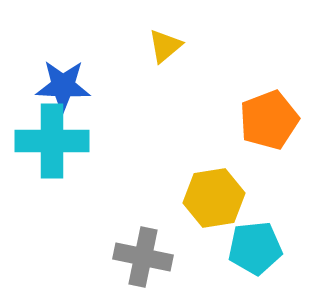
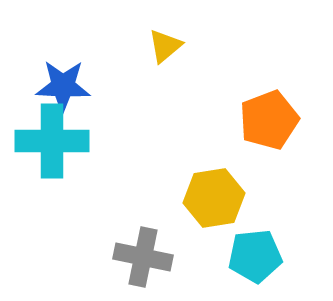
cyan pentagon: moved 8 px down
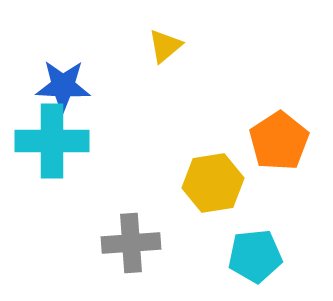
orange pentagon: moved 10 px right, 21 px down; rotated 12 degrees counterclockwise
yellow hexagon: moved 1 px left, 15 px up
gray cross: moved 12 px left, 14 px up; rotated 16 degrees counterclockwise
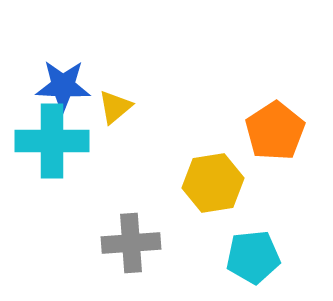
yellow triangle: moved 50 px left, 61 px down
orange pentagon: moved 4 px left, 10 px up
cyan pentagon: moved 2 px left, 1 px down
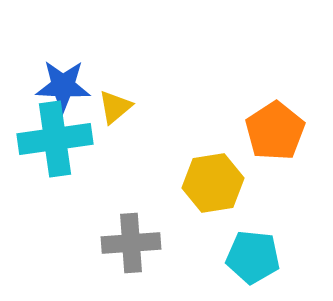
cyan cross: moved 3 px right, 2 px up; rotated 8 degrees counterclockwise
cyan pentagon: rotated 12 degrees clockwise
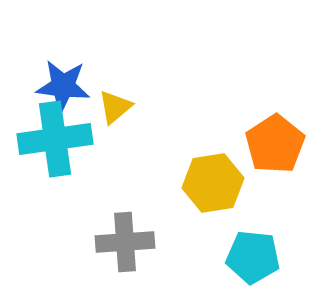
blue star: rotated 4 degrees clockwise
orange pentagon: moved 13 px down
gray cross: moved 6 px left, 1 px up
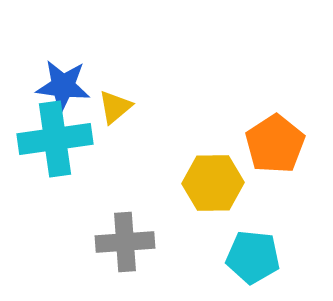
yellow hexagon: rotated 8 degrees clockwise
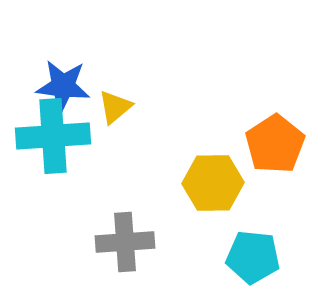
cyan cross: moved 2 px left, 3 px up; rotated 4 degrees clockwise
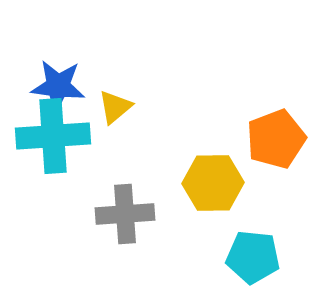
blue star: moved 5 px left
orange pentagon: moved 1 px right, 5 px up; rotated 12 degrees clockwise
gray cross: moved 28 px up
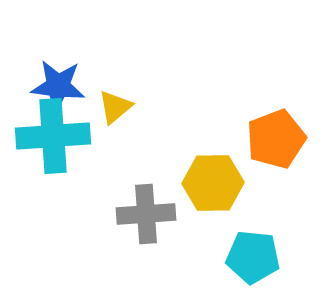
gray cross: moved 21 px right
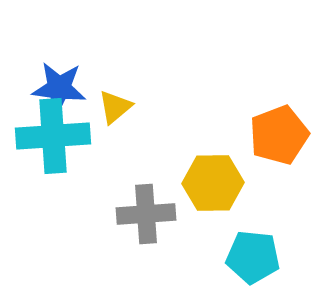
blue star: moved 1 px right, 2 px down
orange pentagon: moved 3 px right, 4 px up
